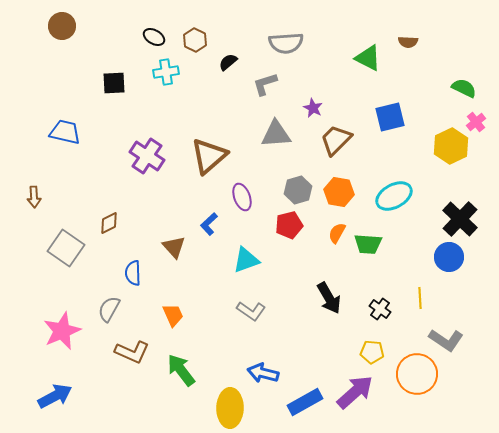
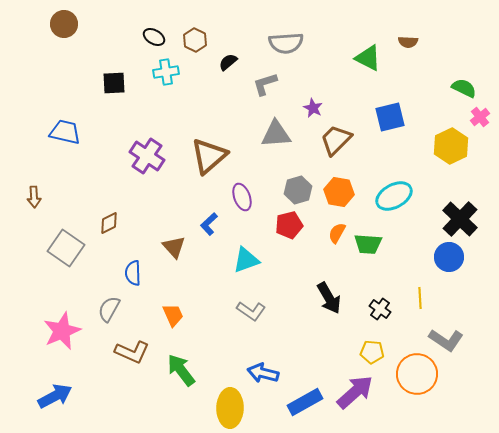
brown circle at (62, 26): moved 2 px right, 2 px up
pink cross at (476, 122): moved 4 px right, 5 px up
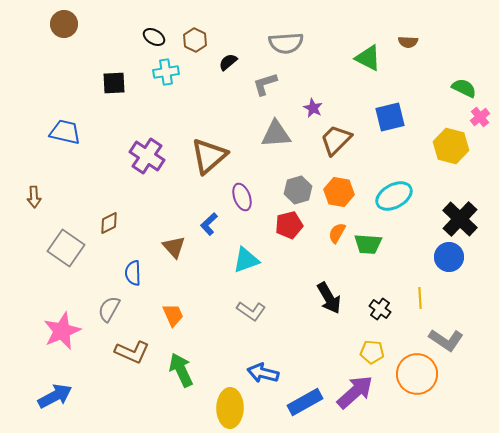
yellow hexagon at (451, 146): rotated 20 degrees counterclockwise
green arrow at (181, 370): rotated 12 degrees clockwise
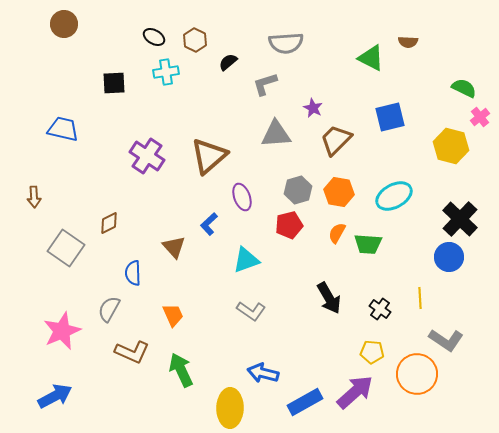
green triangle at (368, 58): moved 3 px right
blue trapezoid at (65, 132): moved 2 px left, 3 px up
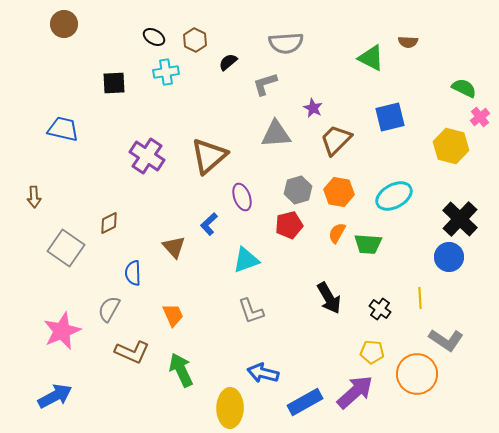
gray L-shape at (251, 311): rotated 36 degrees clockwise
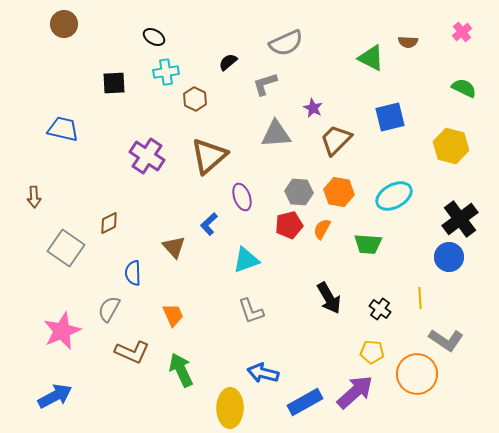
brown hexagon at (195, 40): moved 59 px down
gray semicircle at (286, 43): rotated 20 degrees counterclockwise
pink cross at (480, 117): moved 18 px left, 85 px up
gray hexagon at (298, 190): moved 1 px right, 2 px down; rotated 20 degrees clockwise
black cross at (460, 219): rotated 9 degrees clockwise
orange semicircle at (337, 233): moved 15 px left, 4 px up
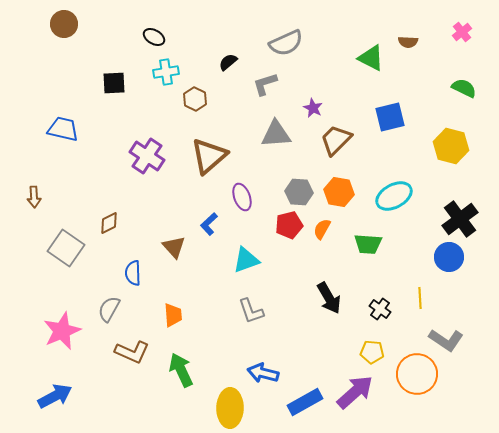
orange trapezoid at (173, 315): rotated 20 degrees clockwise
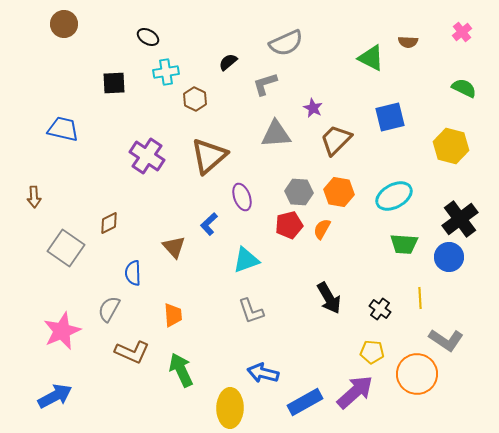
black ellipse at (154, 37): moved 6 px left
green trapezoid at (368, 244): moved 36 px right
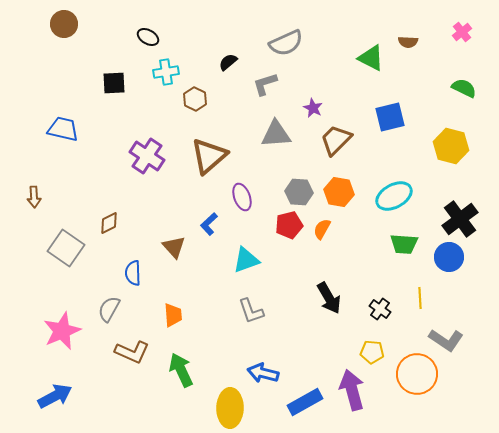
purple arrow at (355, 392): moved 3 px left, 2 px up; rotated 63 degrees counterclockwise
